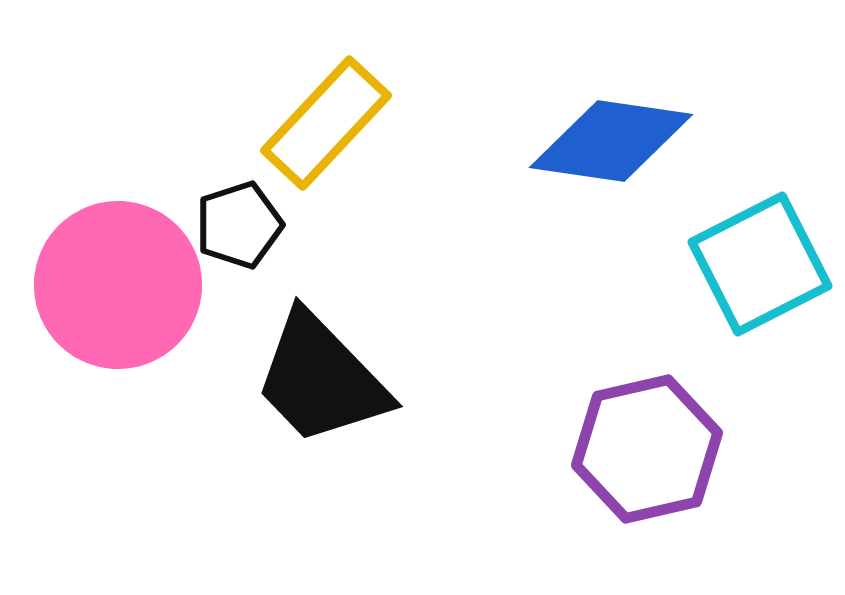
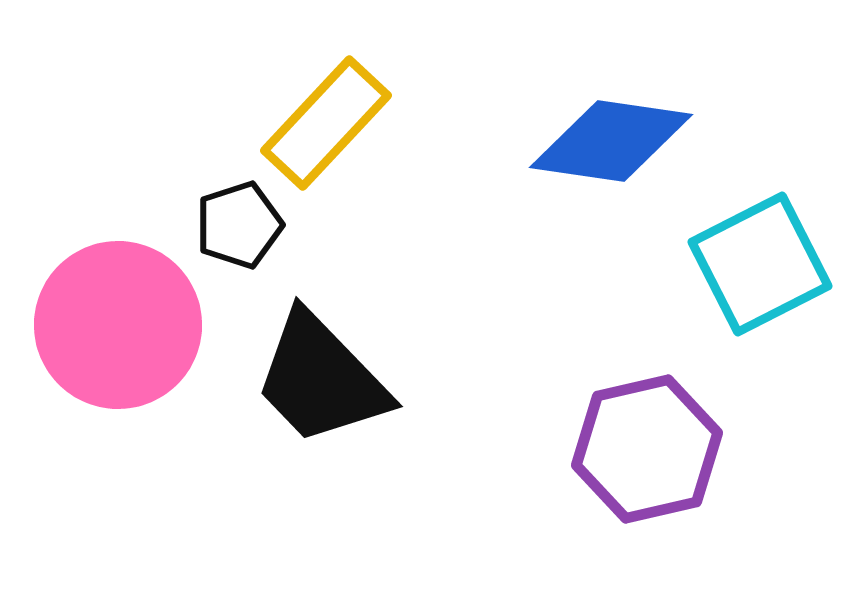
pink circle: moved 40 px down
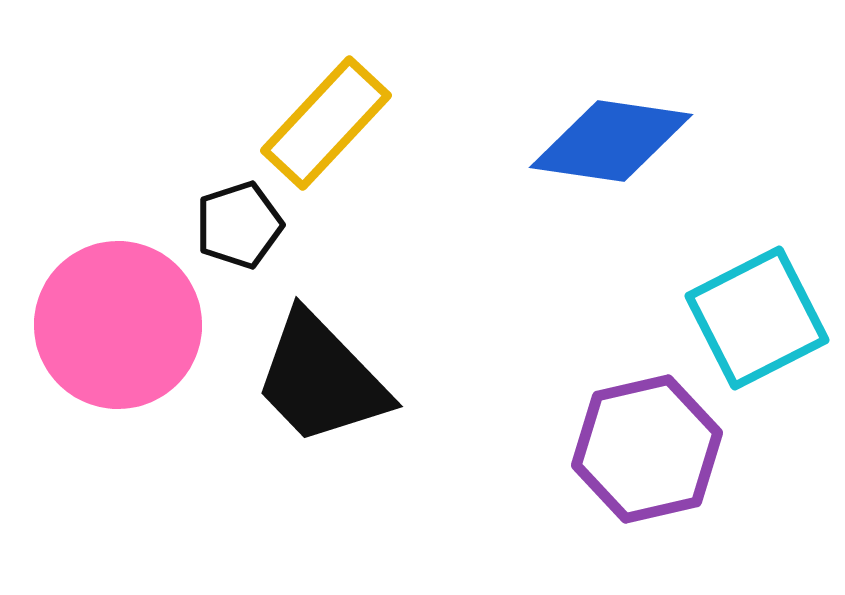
cyan square: moved 3 px left, 54 px down
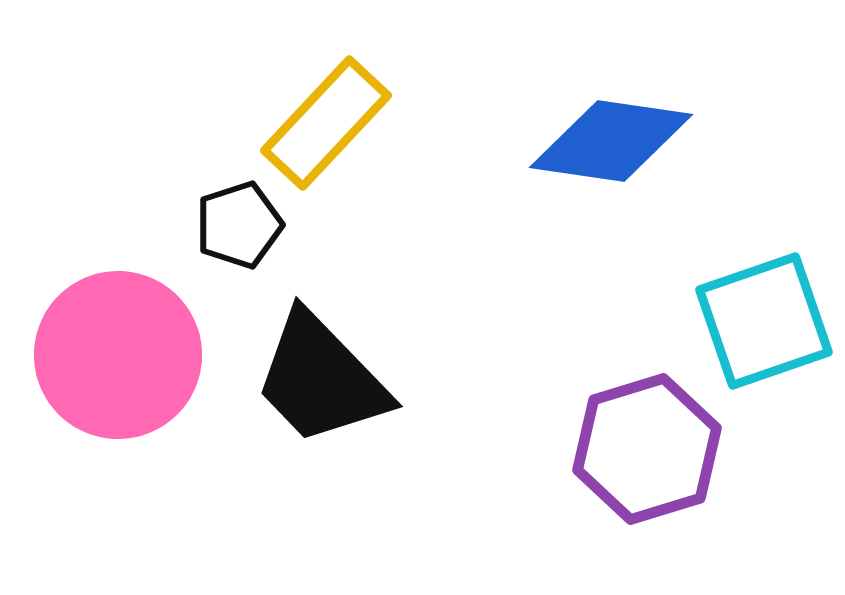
cyan square: moved 7 px right, 3 px down; rotated 8 degrees clockwise
pink circle: moved 30 px down
purple hexagon: rotated 4 degrees counterclockwise
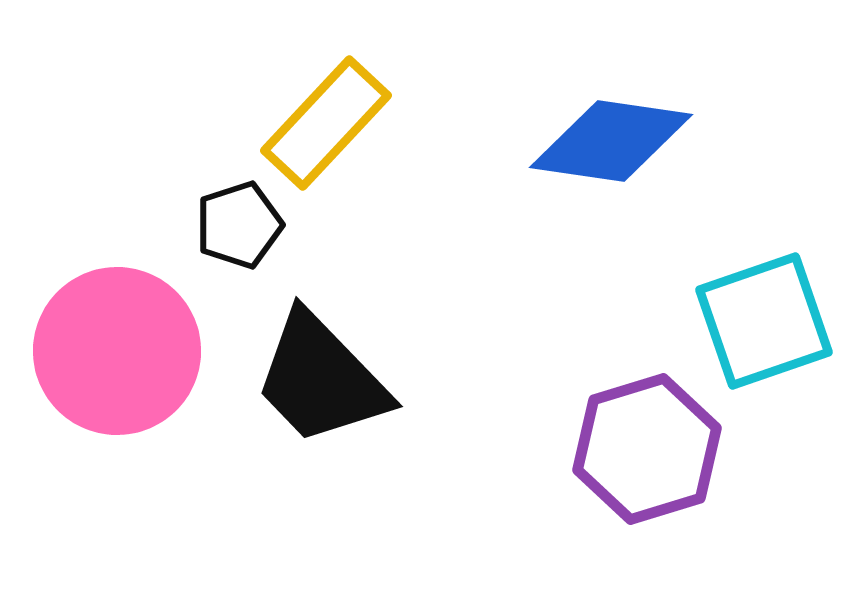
pink circle: moved 1 px left, 4 px up
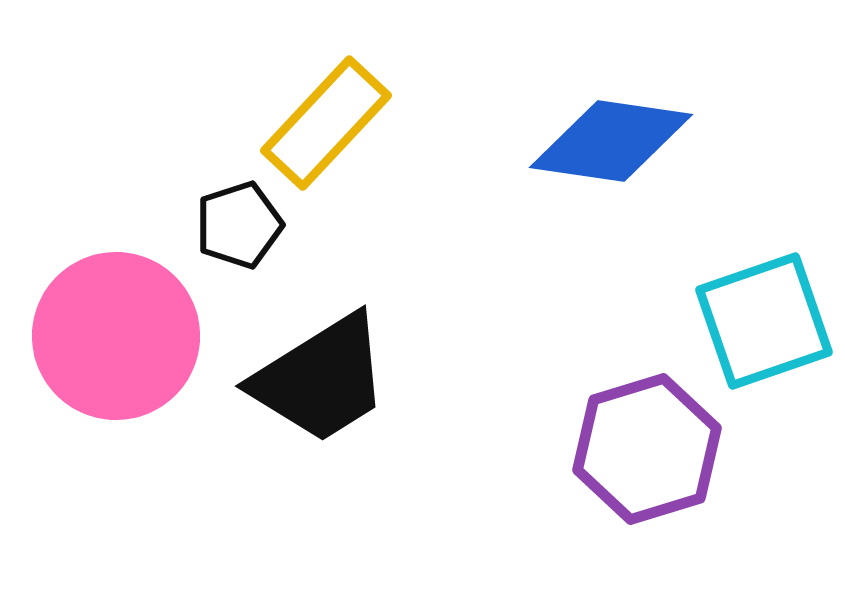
pink circle: moved 1 px left, 15 px up
black trapezoid: rotated 78 degrees counterclockwise
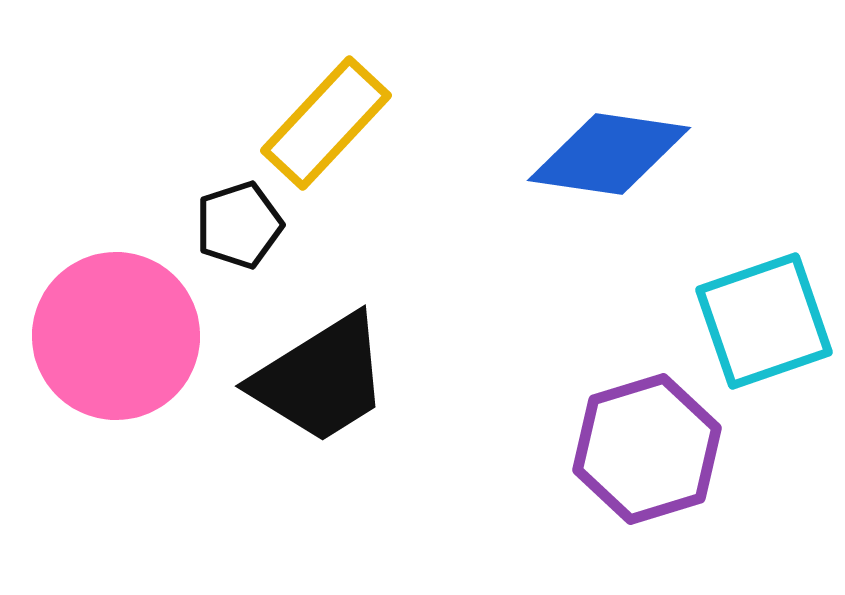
blue diamond: moved 2 px left, 13 px down
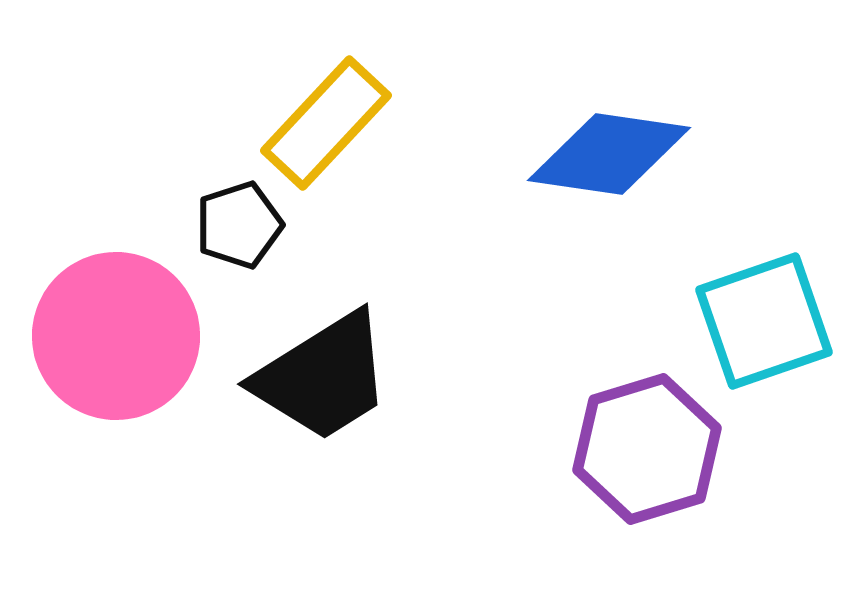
black trapezoid: moved 2 px right, 2 px up
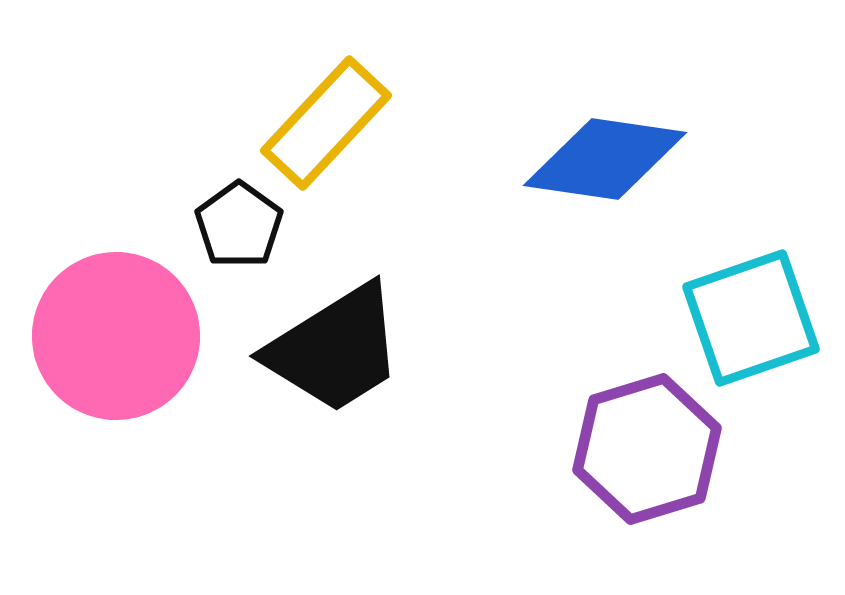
blue diamond: moved 4 px left, 5 px down
black pentagon: rotated 18 degrees counterclockwise
cyan square: moved 13 px left, 3 px up
black trapezoid: moved 12 px right, 28 px up
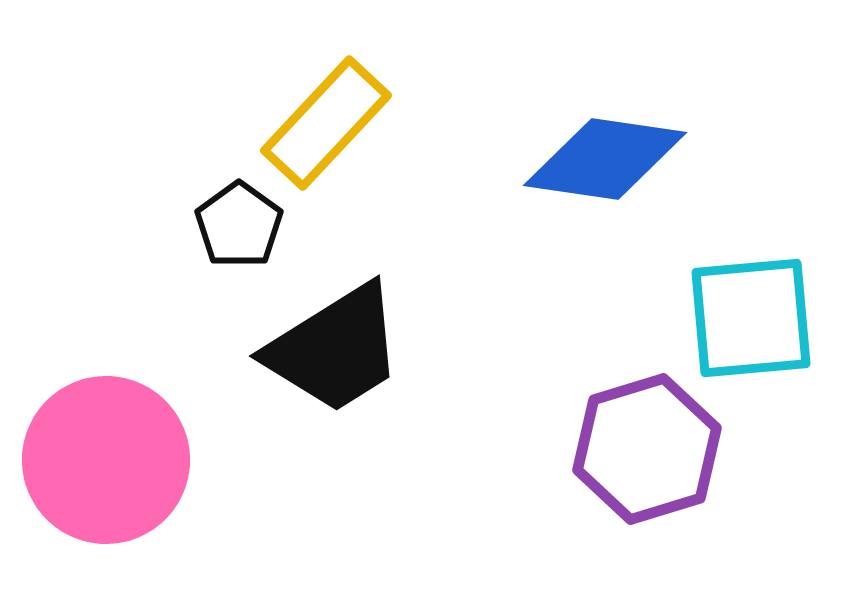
cyan square: rotated 14 degrees clockwise
pink circle: moved 10 px left, 124 px down
